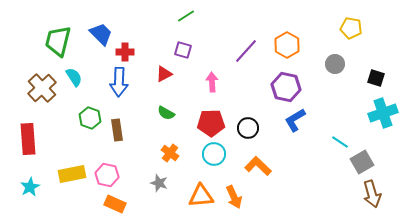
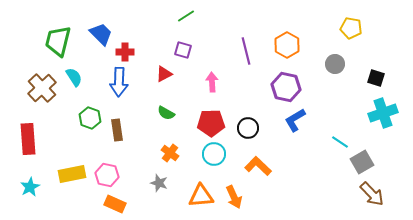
purple line: rotated 56 degrees counterclockwise
brown arrow: rotated 28 degrees counterclockwise
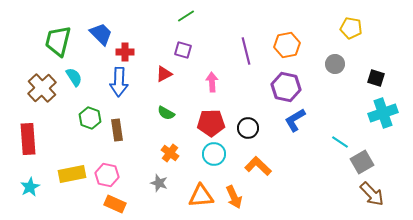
orange hexagon: rotated 20 degrees clockwise
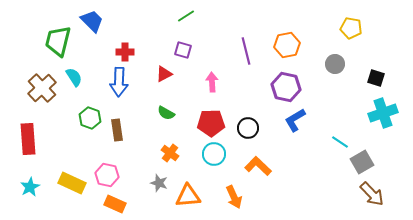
blue trapezoid: moved 9 px left, 13 px up
yellow rectangle: moved 9 px down; rotated 36 degrees clockwise
orange triangle: moved 13 px left
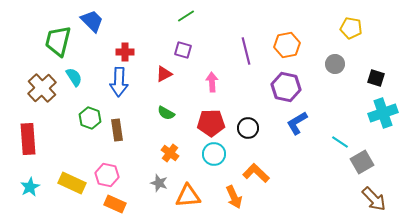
blue L-shape: moved 2 px right, 3 px down
orange L-shape: moved 2 px left, 7 px down
brown arrow: moved 2 px right, 5 px down
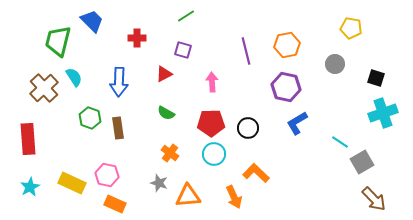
red cross: moved 12 px right, 14 px up
brown cross: moved 2 px right
brown rectangle: moved 1 px right, 2 px up
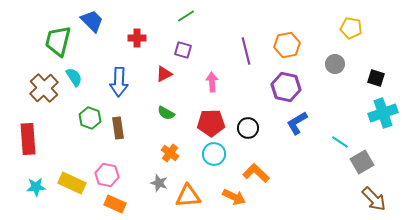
cyan star: moved 6 px right; rotated 24 degrees clockwise
orange arrow: rotated 40 degrees counterclockwise
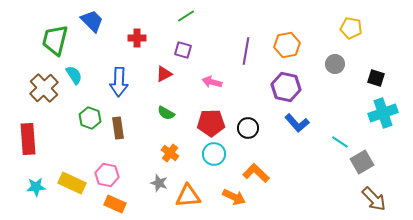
green trapezoid: moved 3 px left, 1 px up
purple line: rotated 24 degrees clockwise
cyan semicircle: moved 2 px up
pink arrow: rotated 72 degrees counterclockwise
blue L-shape: rotated 100 degrees counterclockwise
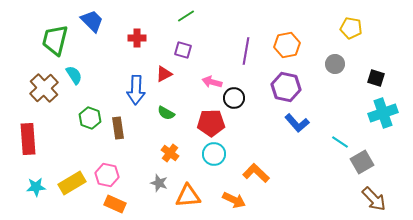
blue arrow: moved 17 px right, 8 px down
black circle: moved 14 px left, 30 px up
yellow rectangle: rotated 56 degrees counterclockwise
orange arrow: moved 3 px down
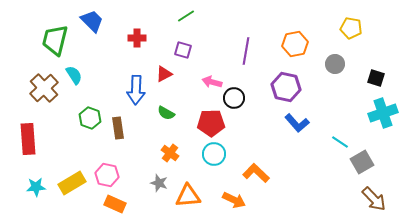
orange hexagon: moved 8 px right, 1 px up
